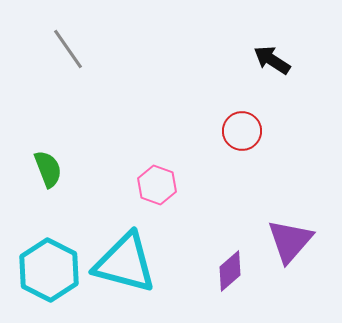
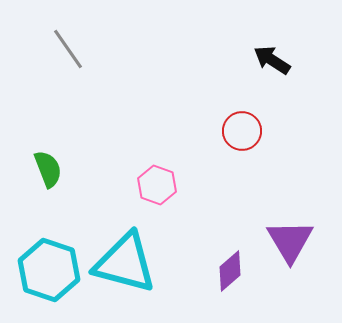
purple triangle: rotated 12 degrees counterclockwise
cyan hexagon: rotated 8 degrees counterclockwise
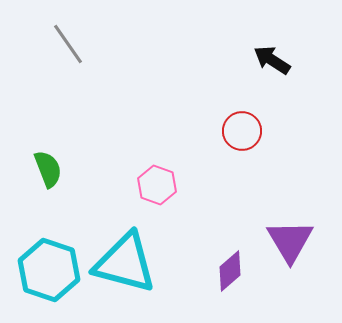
gray line: moved 5 px up
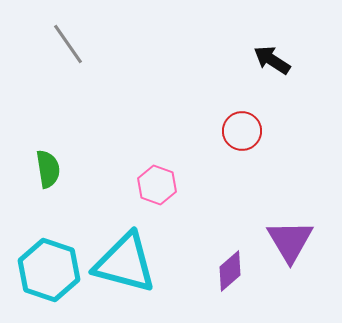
green semicircle: rotated 12 degrees clockwise
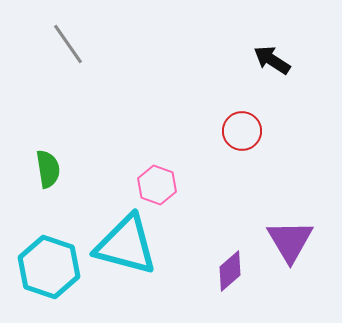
cyan triangle: moved 1 px right, 18 px up
cyan hexagon: moved 3 px up
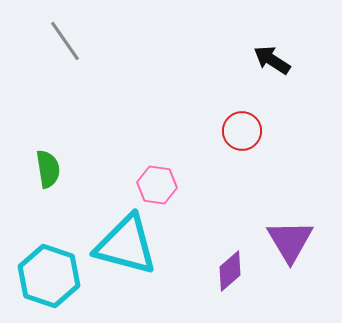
gray line: moved 3 px left, 3 px up
pink hexagon: rotated 12 degrees counterclockwise
cyan hexagon: moved 9 px down
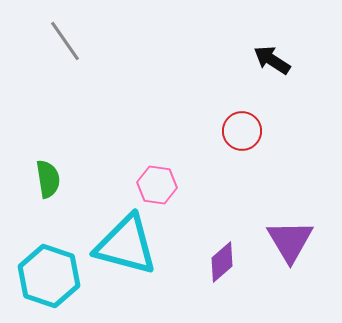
green semicircle: moved 10 px down
purple diamond: moved 8 px left, 9 px up
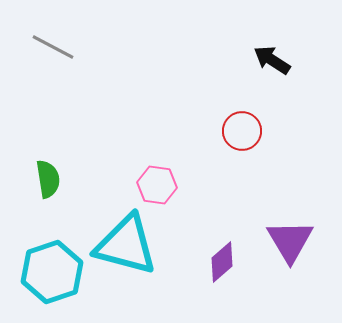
gray line: moved 12 px left, 6 px down; rotated 27 degrees counterclockwise
cyan hexagon: moved 3 px right, 4 px up; rotated 22 degrees clockwise
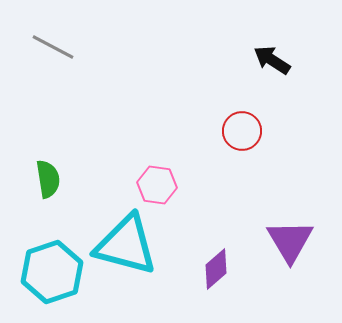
purple diamond: moved 6 px left, 7 px down
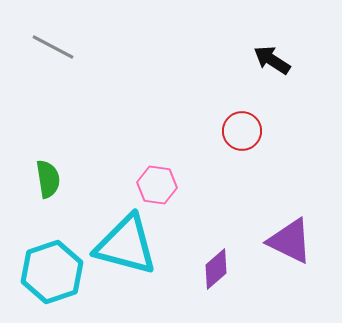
purple triangle: rotated 33 degrees counterclockwise
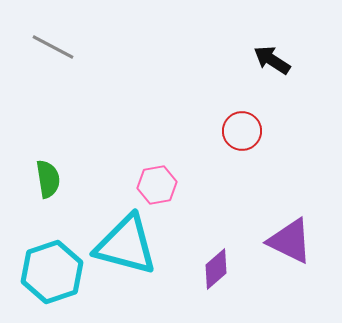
pink hexagon: rotated 18 degrees counterclockwise
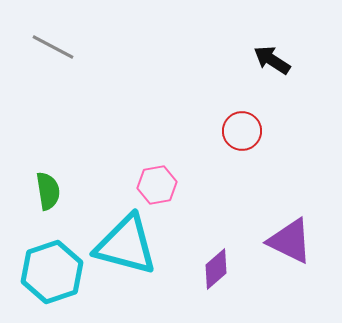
green semicircle: moved 12 px down
